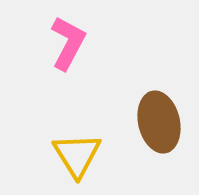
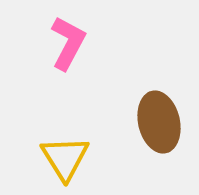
yellow triangle: moved 12 px left, 3 px down
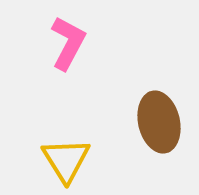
yellow triangle: moved 1 px right, 2 px down
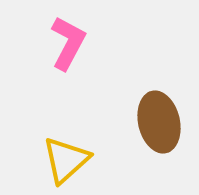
yellow triangle: rotated 20 degrees clockwise
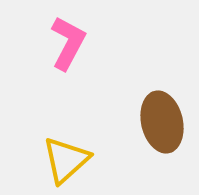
brown ellipse: moved 3 px right
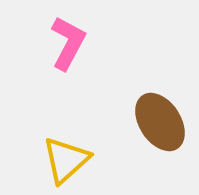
brown ellipse: moved 2 px left; rotated 20 degrees counterclockwise
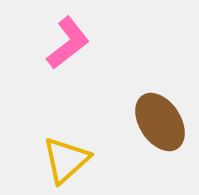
pink L-shape: rotated 24 degrees clockwise
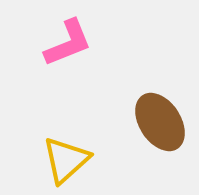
pink L-shape: rotated 16 degrees clockwise
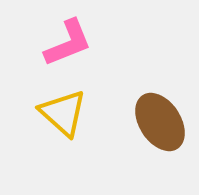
yellow triangle: moved 3 px left, 47 px up; rotated 36 degrees counterclockwise
